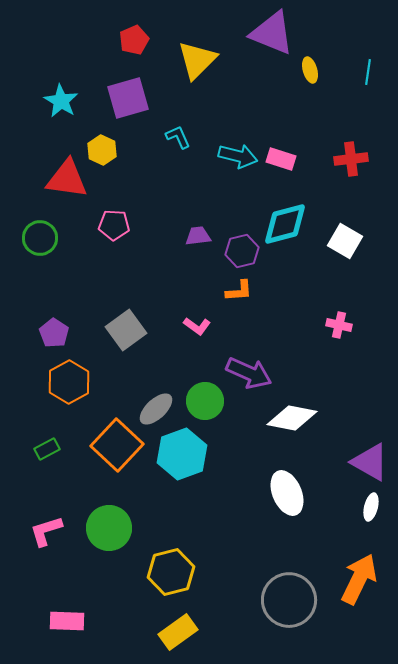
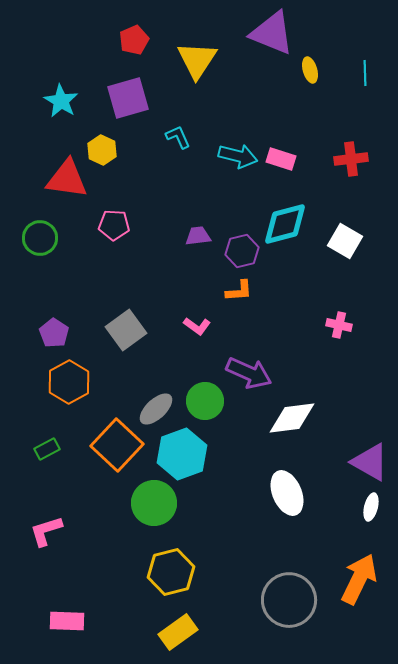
yellow triangle at (197, 60): rotated 12 degrees counterclockwise
cyan line at (368, 72): moved 3 px left, 1 px down; rotated 10 degrees counterclockwise
white diamond at (292, 418): rotated 18 degrees counterclockwise
green circle at (109, 528): moved 45 px right, 25 px up
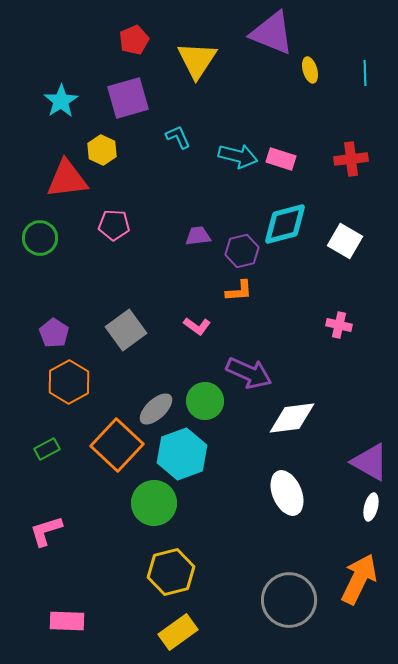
cyan star at (61, 101): rotated 8 degrees clockwise
red triangle at (67, 179): rotated 15 degrees counterclockwise
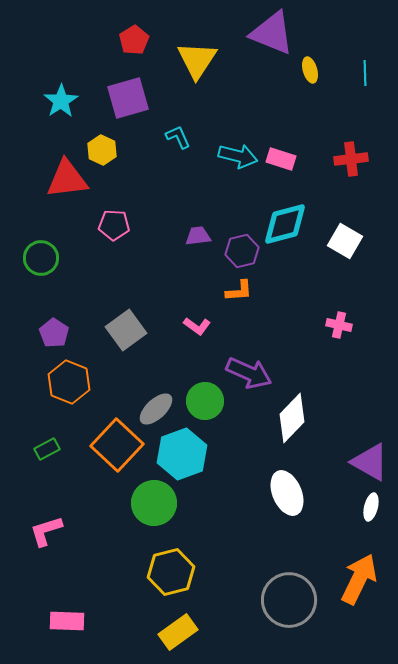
red pentagon at (134, 40): rotated 8 degrees counterclockwise
green circle at (40, 238): moved 1 px right, 20 px down
orange hexagon at (69, 382): rotated 9 degrees counterclockwise
white diamond at (292, 418): rotated 39 degrees counterclockwise
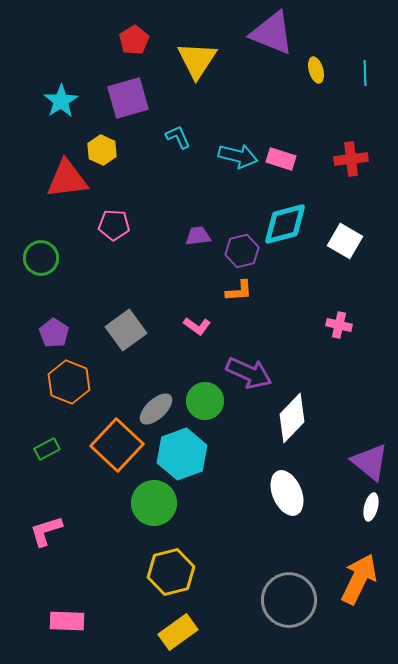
yellow ellipse at (310, 70): moved 6 px right
purple triangle at (370, 462): rotated 9 degrees clockwise
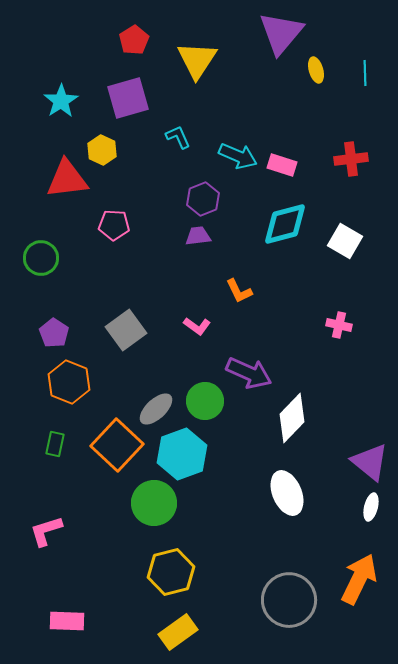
purple triangle at (272, 33): moved 9 px right; rotated 48 degrees clockwise
cyan arrow at (238, 156): rotated 9 degrees clockwise
pink rectangle at (281, 159): moved 1 px right, 6 px down
purple hexagon at (242, 251): moved 39 px left, 52 px up; rotated 8 degrees counterclockwise
orange L-shape at (239, 291): rotated 68 degrees clockwise
green rectangle at (47, 449): moved 8 px right, 5 px up; rotated 50 degrees counterclockwise
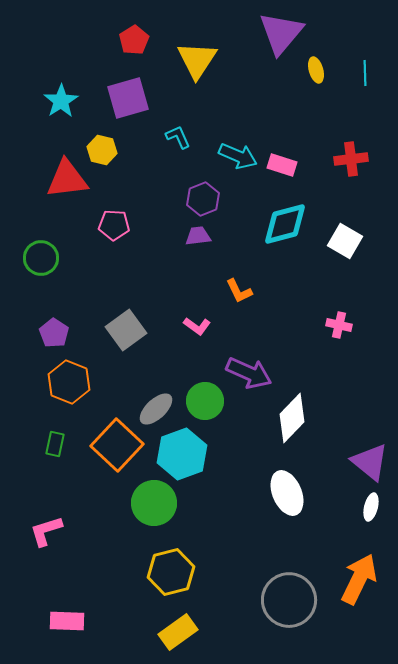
yellow hexagon at (102, 150): rotated 12 degrees counterclockwise
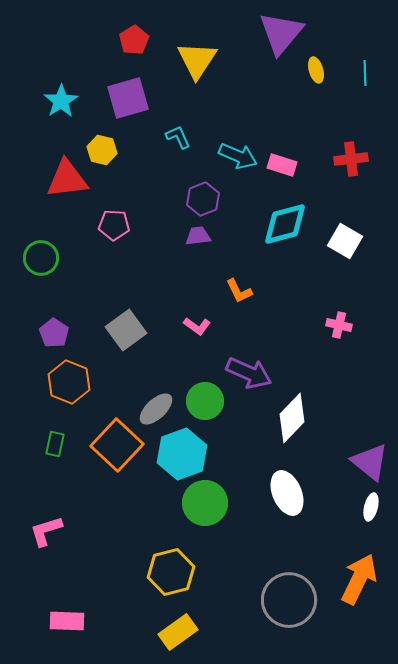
green circle at (154, 503): moved 51 px right
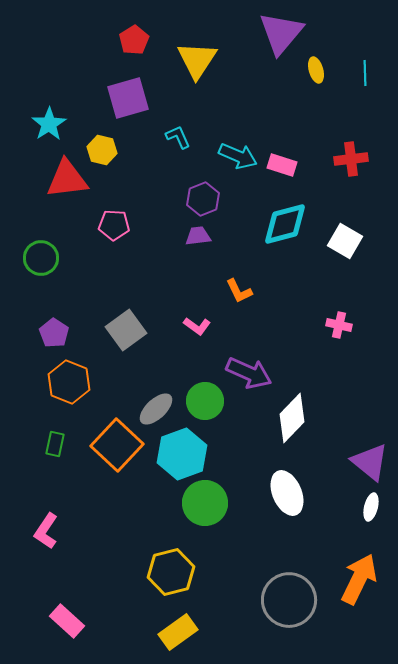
cyan star at (61, 101): moved 12 px left, 23 px down
pink L-shape at (46, 531): rotated 39 degrees counterclockwise
pink rectangle at (67, 621): rotated 40 degrees clockwise
